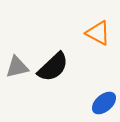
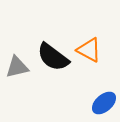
orange triangle: moved 9 px left, 17 px down
black semicircle: moved 10 px up; rotated 80 degrees clockwise
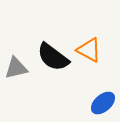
gray triangle: moved 1 px left, 1 px down
blue ellipse: moved 1 px left
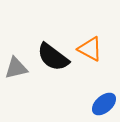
orange triangle: moved 1 px right, 1 px up
blue ellipse: moved 1 px right, 1 px down
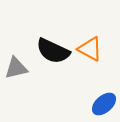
black semicircle: moved 6 px up; rotated 12 degrees counterclockwise
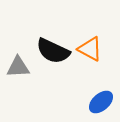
gray triangle: moved 2 px right, 1 px up; rotated 10 degrees clockwise
blue ellipse: moved 3 px left, 2 px up
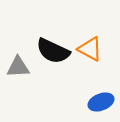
blue ellipse: rotated 20 degrees clockwise
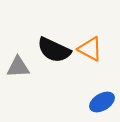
black semicircle: moved 1 px right, 1 px up
blue ellipse: moved 1 px right; rotated 10 degrees counterclockwise
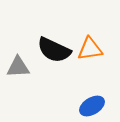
orange triangle: rotated 36 degrees counterclockwise
blue ellipse: moved 10 px left, 4 px down
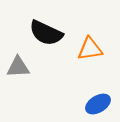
black semicircle: moved 8 px left, 17 px up
blue ellipse: moved 6 px right, 2 px up
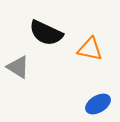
orange triangle: rotated 20 degrees clockwise
gray triangle: rotated 35 degrees clockwise
